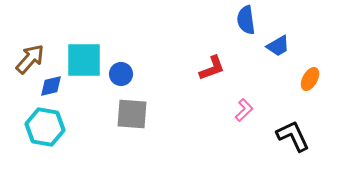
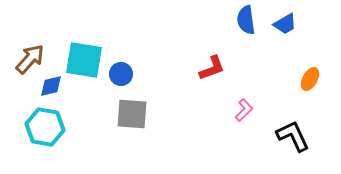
blue trapezoid: moved 7 px right, 22 px up
cyan square: rotated 9 degrees clockwise
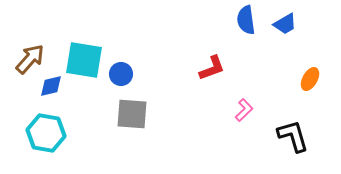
cyan hexagon: moved 1 px right, 6 px down
black L-shape: rotated 9 degrees clockwise
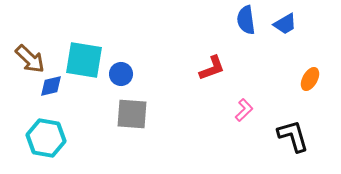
brown arrow: rotated 92 degrees clockwise
cyan hexagon: moved 5 px down
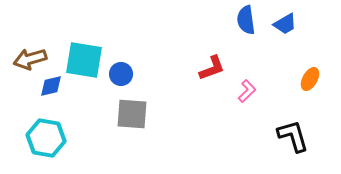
brown arrow: rotated 120 degrees clockwise
pink L-shape: moved 3 px right, 19 px up
